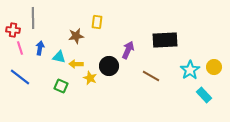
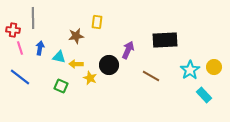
black circle: moved 1 px up
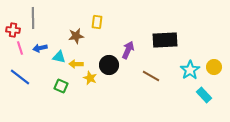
blue arrow: rotated 112 degrees counterclockwise
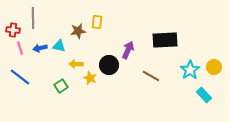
brown star: moved 2 px right, 5 px up
cyan triangle: moved 11 px up
green square: rotated 32 degrees clockwise
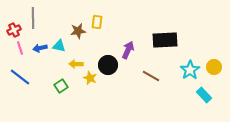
red cross: moved 1 px right; rotated 32 degrees counterclockwise
black circle: moved 1 px left
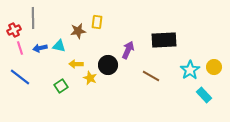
black rectangle: moved 1 px left
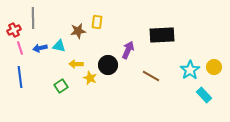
black rectangle: moved 2 px left, 5 px up
blue line: rotated 45 degrees clockwise
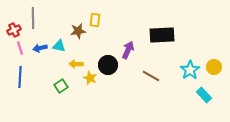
yellow rectangle: moved 2 px left, 2 px up
blue line: rotated 10 degrees clockwise
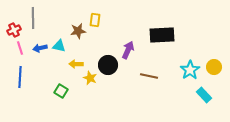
brown line: moved 2 px left; rotated 18 degrees counterclockwise
green square: moved 5 px down; rotated 24 degrees counterclockwise
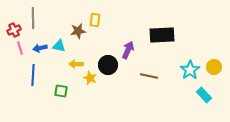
blue line: moved 13 px right, 2 px up
green square: rotated 24 degrees counterclockwise
